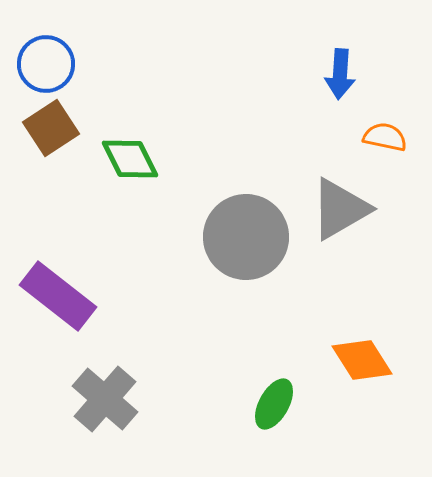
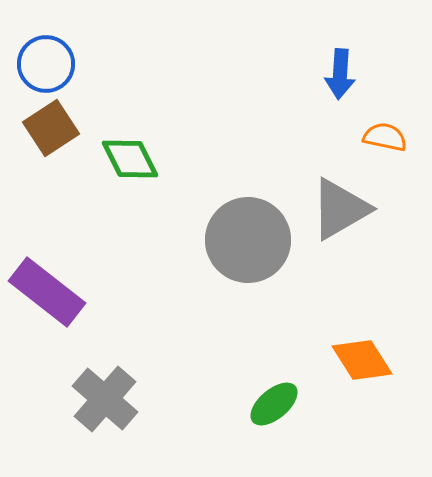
gray circle: moved 2 px right, 3 px down
purple rectangle: moved 11 px left, 4 px up
green ellipse: rotated 21 degrees clockwise
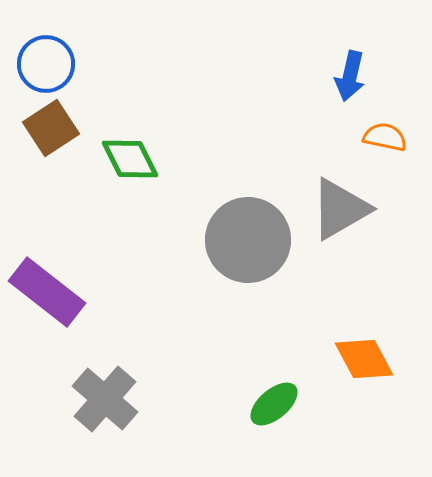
blue arrow: moved 10 px right, 2 px down; rotated 9 degrees clockwise
orange diamond: moved 2 px right, 1 px up; rotated 4 degrees clockwise
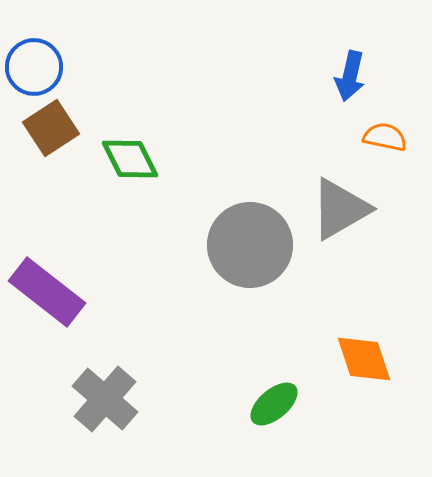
blue circle: moved 12 px left, 3 px down
gray circle: moved 2 px right, 5 px down
orange diamond: rotated 10 degrees clockwise
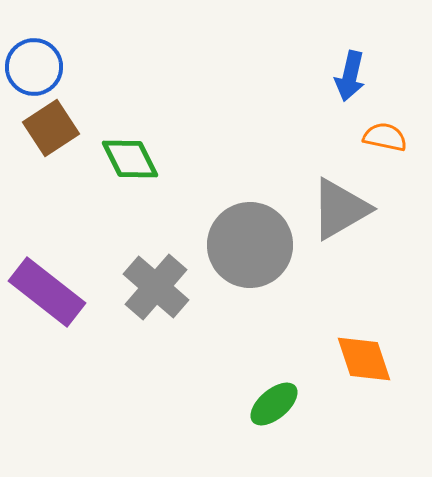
gray cross: moved 51 px right, 112 px up
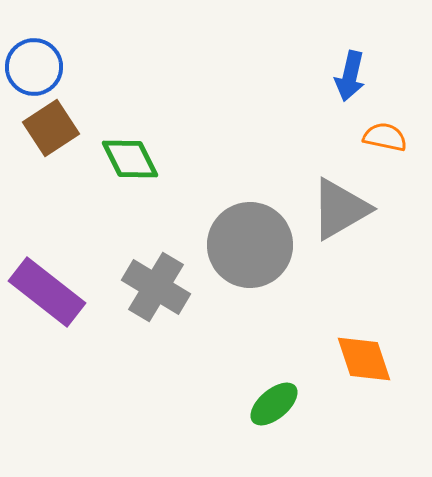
gray cross: rotated 10 degrees counterclockwise
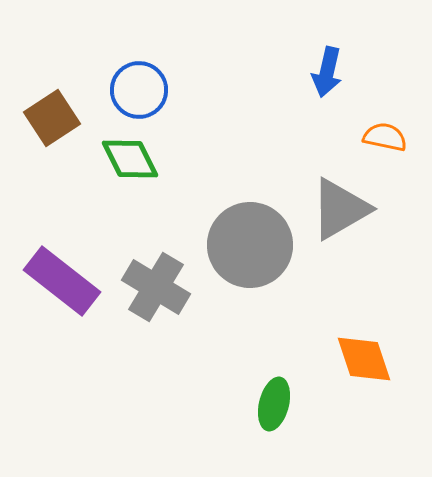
blue circle: moved 105 px right, 23 px down
blue arrow: moved 23 px left, 4 px up
brown square: moved 1 px right, 10 px up
purple rectangle: moved 15 px right, 11 px up
green ellipse: rotated 36 degrees counterclockwise
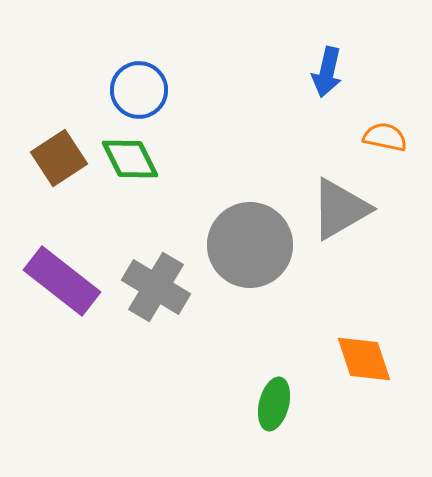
brown square: moved 7 px right, 40 px down
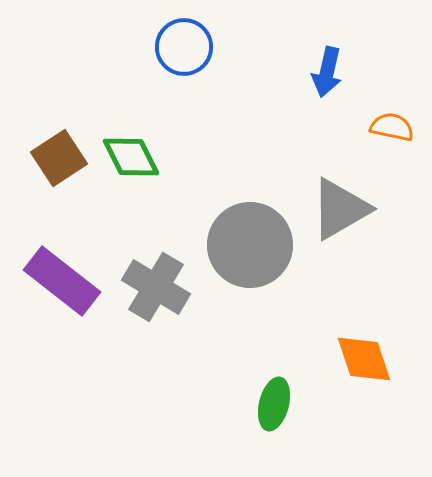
blue circle: moved 45 px right, 43 px up
orange semicircle: moved 7 px right, 10 px up
green diamond: moved 1 px right, 2 px up
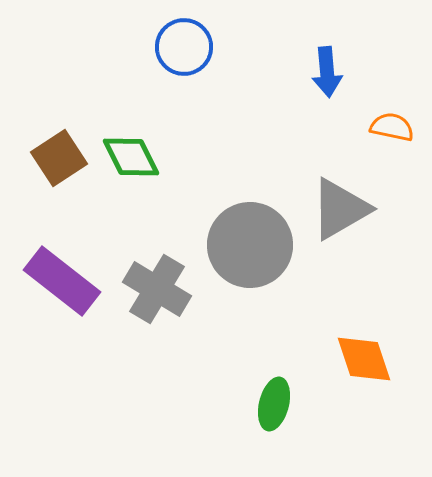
blue arrow: rotated 18 degrees counterclockwise
gray cross: moved 1 px right, 2 px down
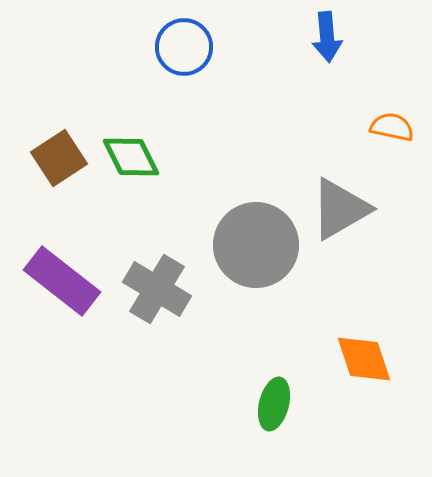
blue arrow: moved 35 px up
gray circle: moved 6 px right
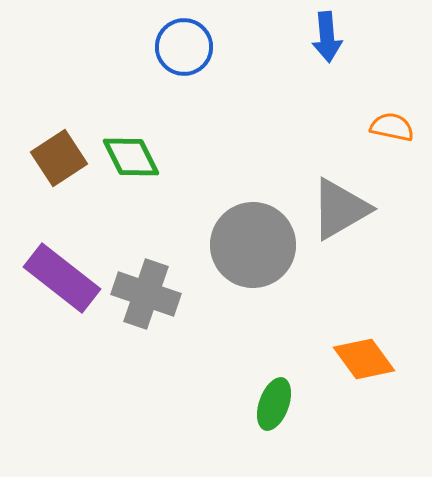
gray circle: moved 3 px left
purple rectangle: moved 3 px up
gray cross: moved 11 px left, 5 px down; rotated 12 degrees counterclockwise
orange diamond: rotated 18 degrees counterclockwise
green ellipse: rotated 6 degrees clockwise
